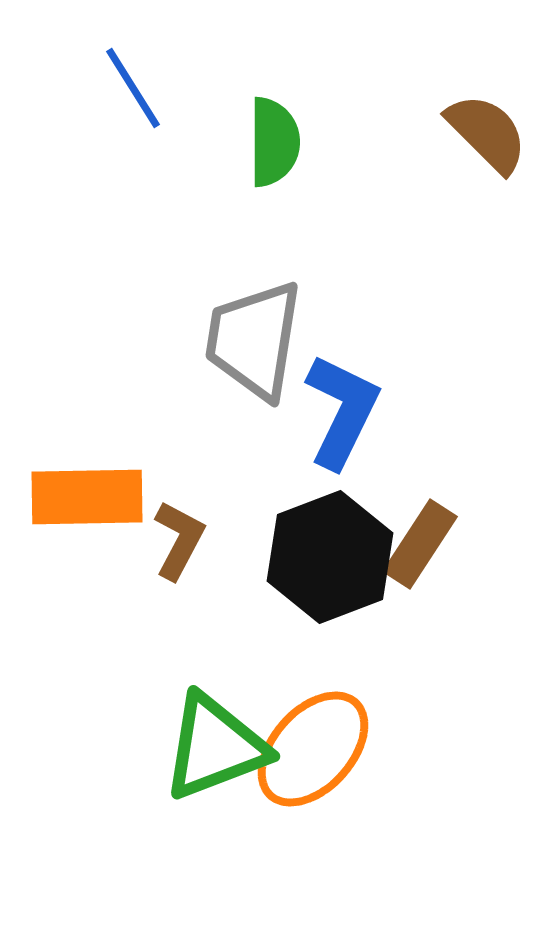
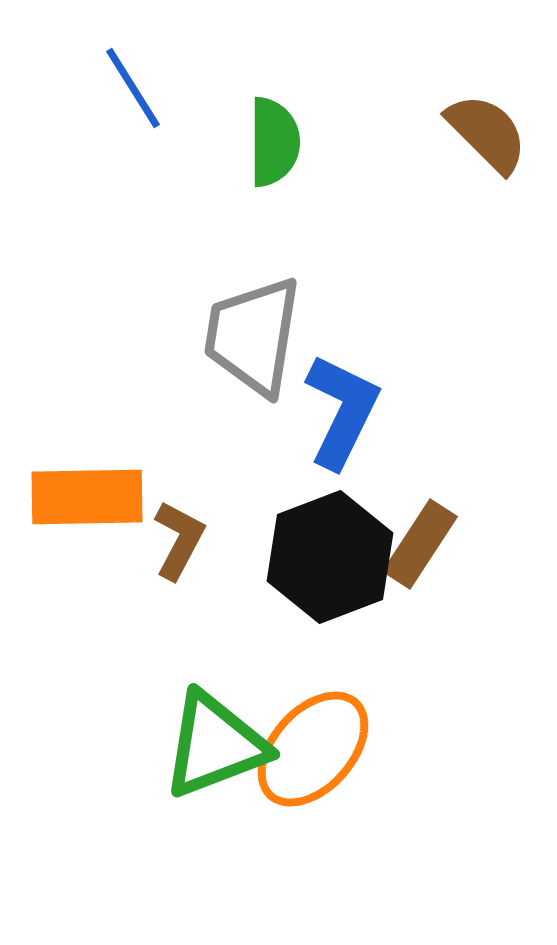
gray trapezoid: moved 1 px left, 4 px up
green triangle: moved 2 px up
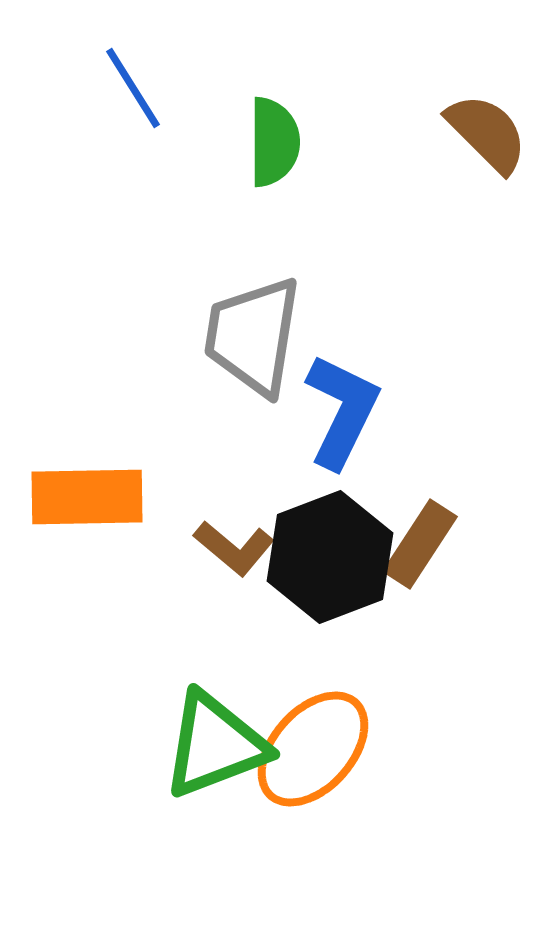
brown L-shape: moved 55 px right, 8 px down; rotated 102 degrees clockwise
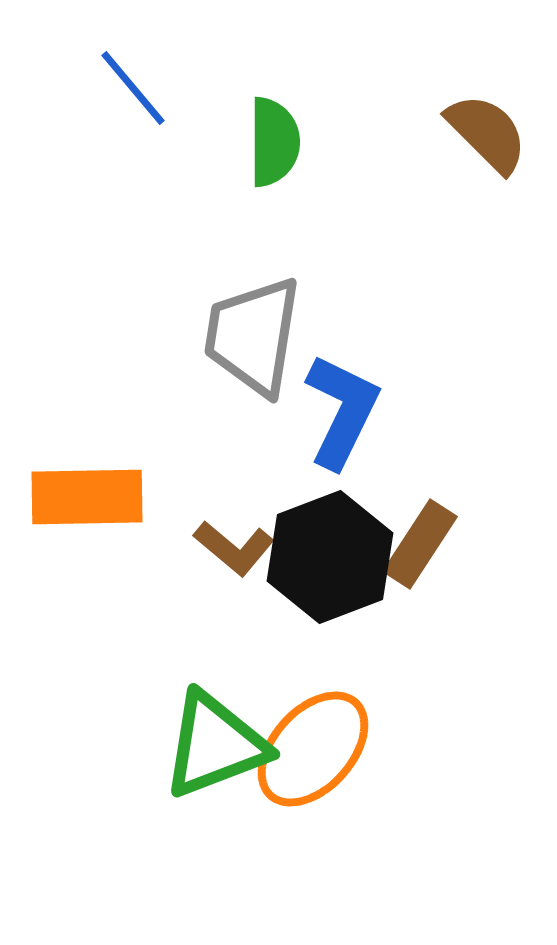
blue line: rotated 8 degrees counterclockwise
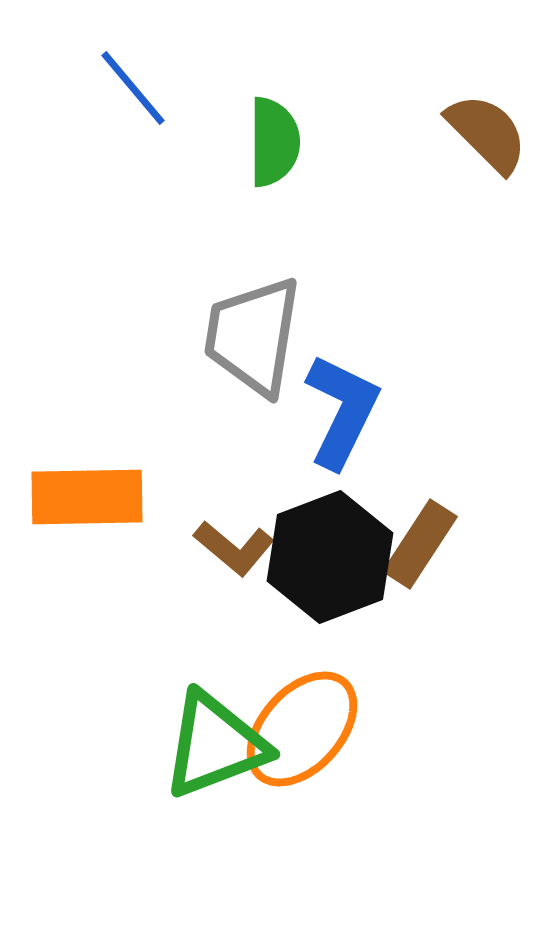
orange ellipse: moved 11 px left, 20 px up
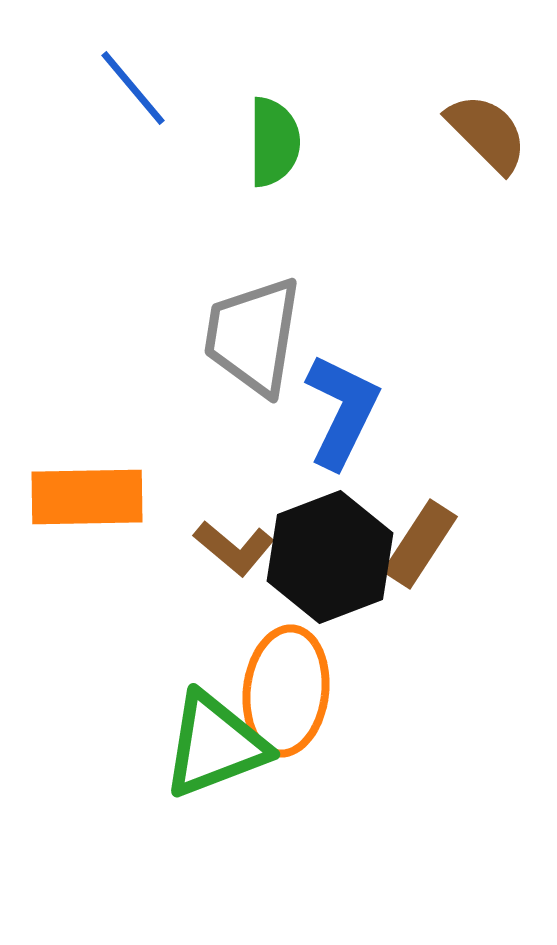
orange ellipse: moved 16 px left, 38 px up; rotated 35 degrees counterclockwise
